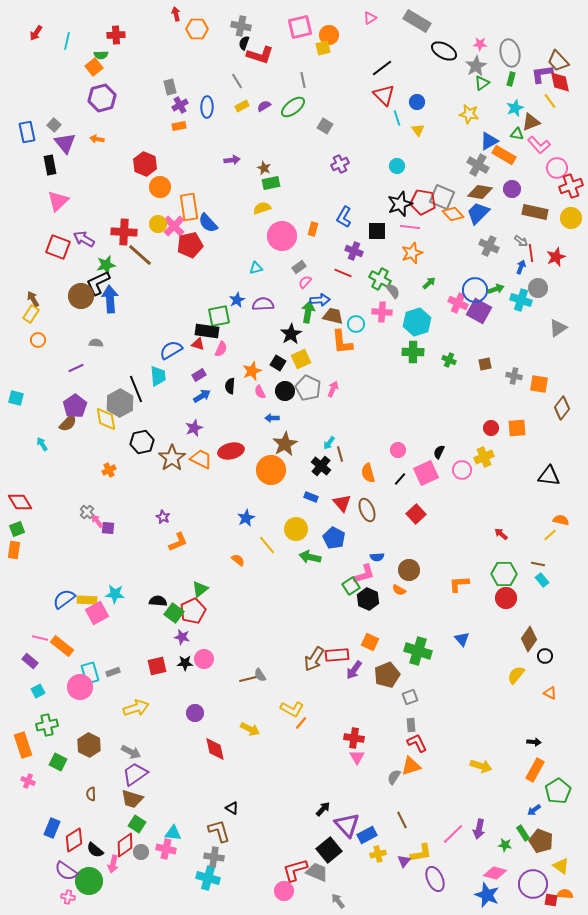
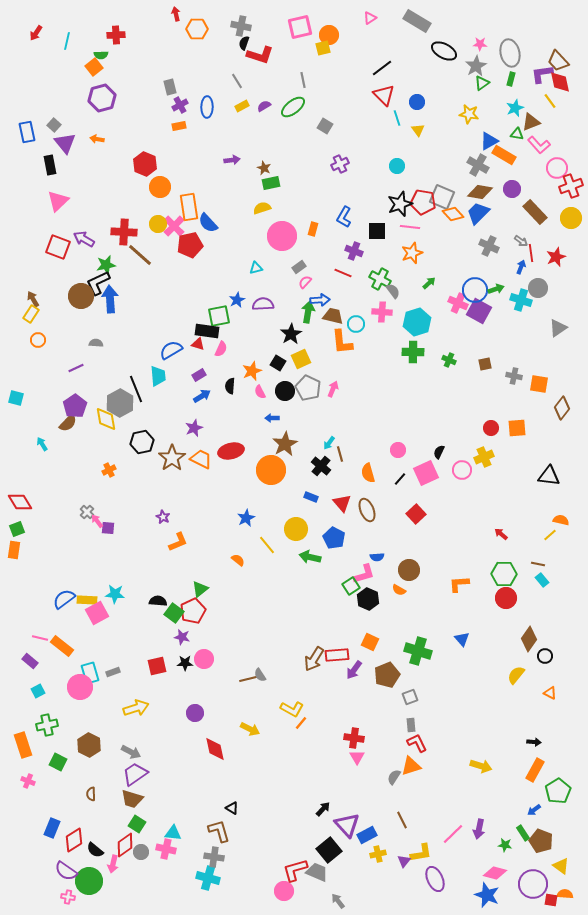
brown rectangle at (535, 212): rotated 35 degrees clockwise
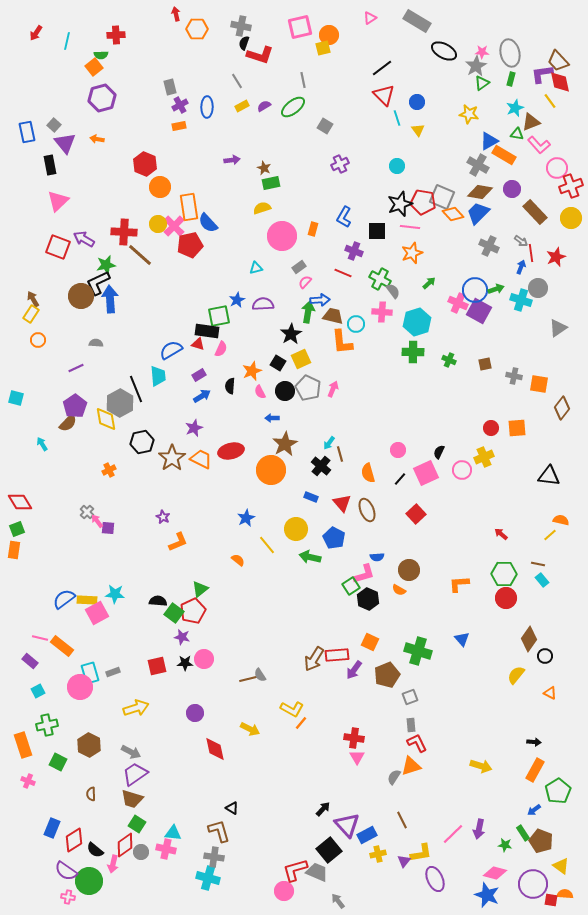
pink star at (480, 44): moved 2 px right, 8 px down
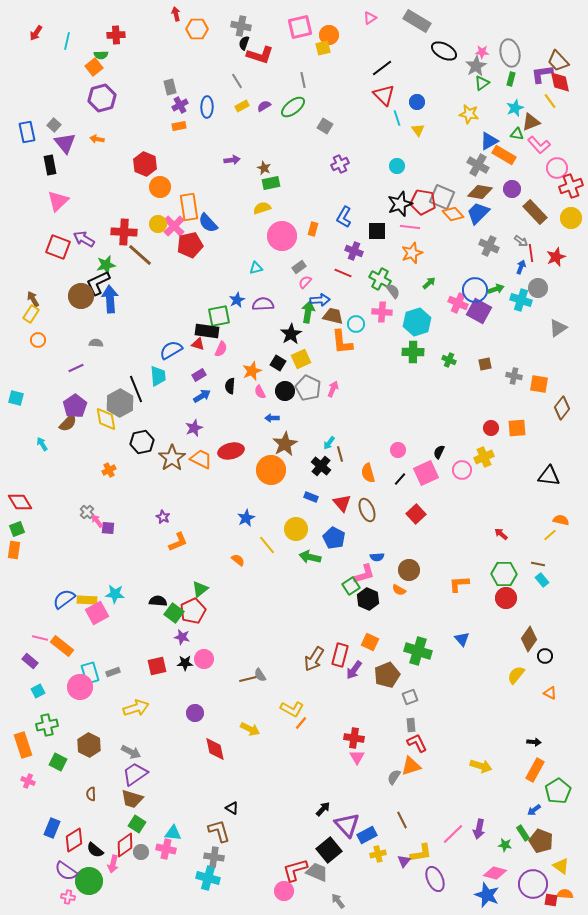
red rectangle at (337, 655): moved 3 px right; rotated 70 degrees counterclockwise
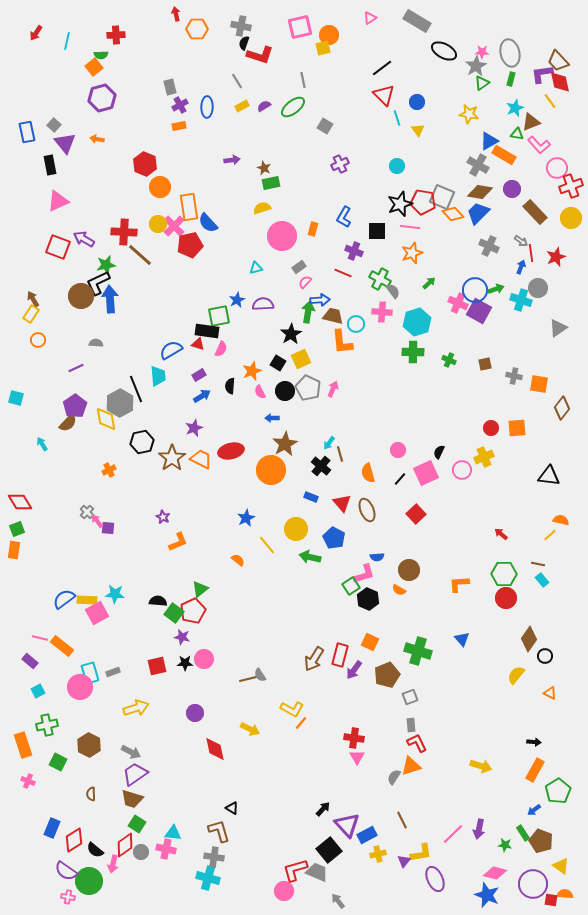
pink triangle at (58, 201): rotated 20 degrees clockwise
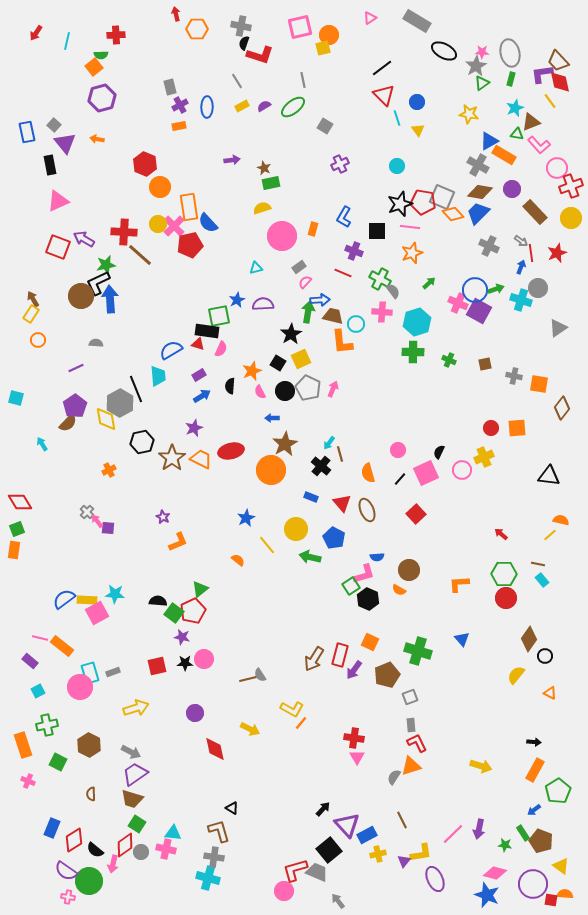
red star at (556, 257): moved 1 px right, 4 px up
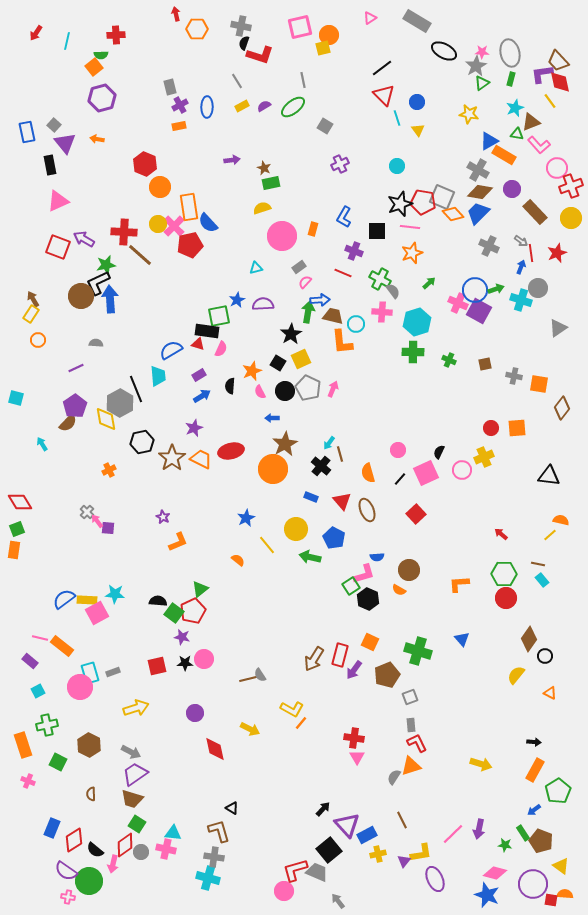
gray cross at (478, 165): moved 5 px down
orange circle at (271, 470): moved 2 px right, 1 px up
red triangle at (342, 503): moved 2 px up
yellow arrow at (481, 766): moved 2 px up
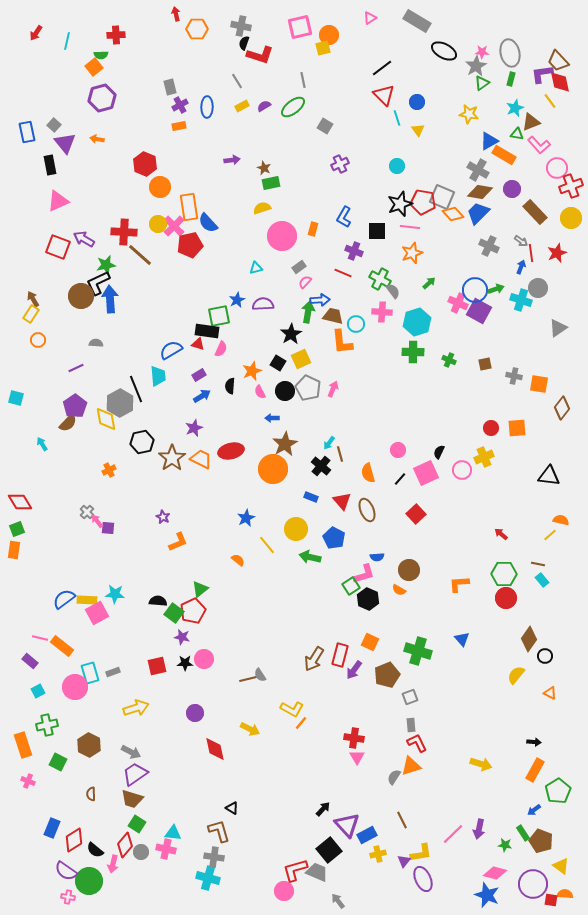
pink circle at (80, 687): moved 5 px left
red diamond at (125, 845): rotated 15 degrees counterclockwise
purple ellipse at (435, 879): moved 12 px left
